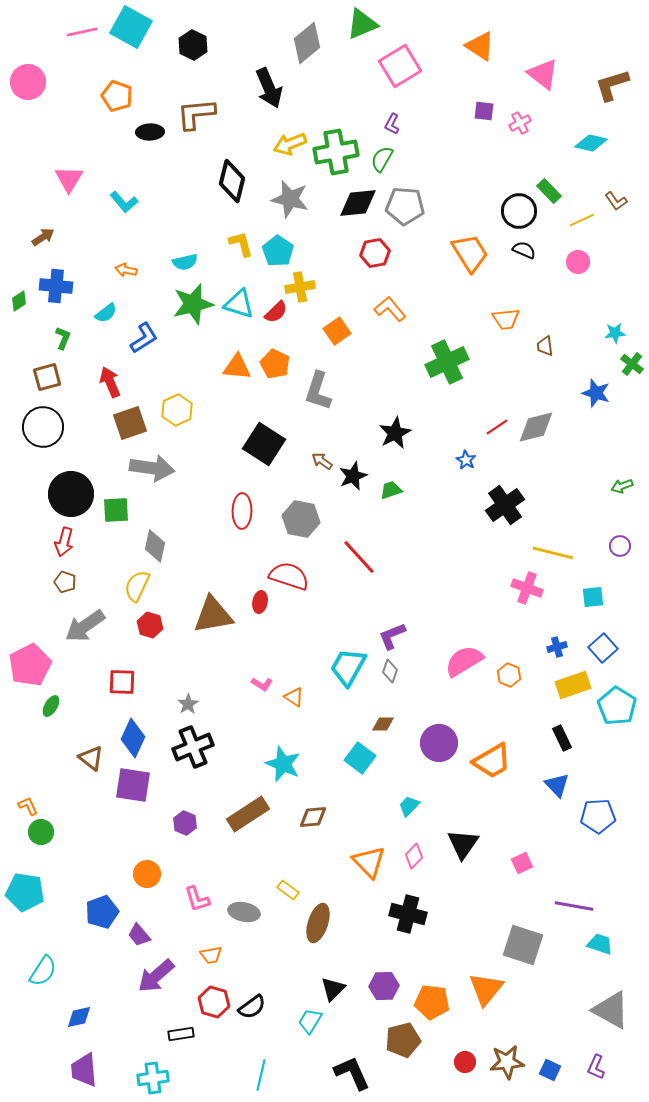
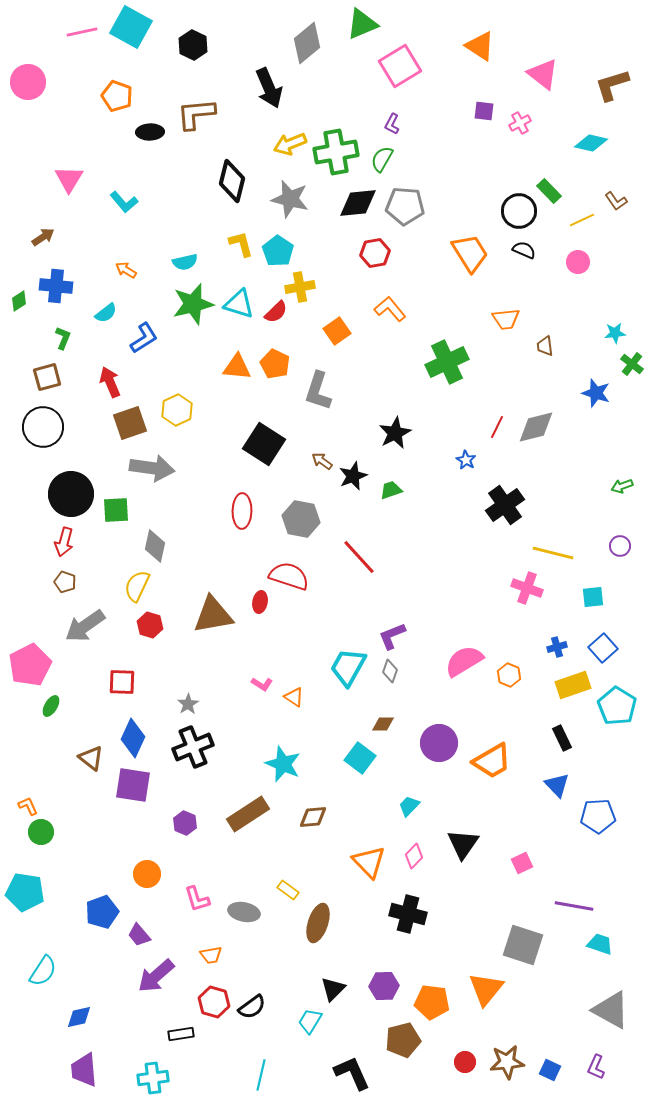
orange arrow at (126, 270): rotated 20 degrees clockwise
red line at (497, 427): rotated 30 degrees counterclockwise
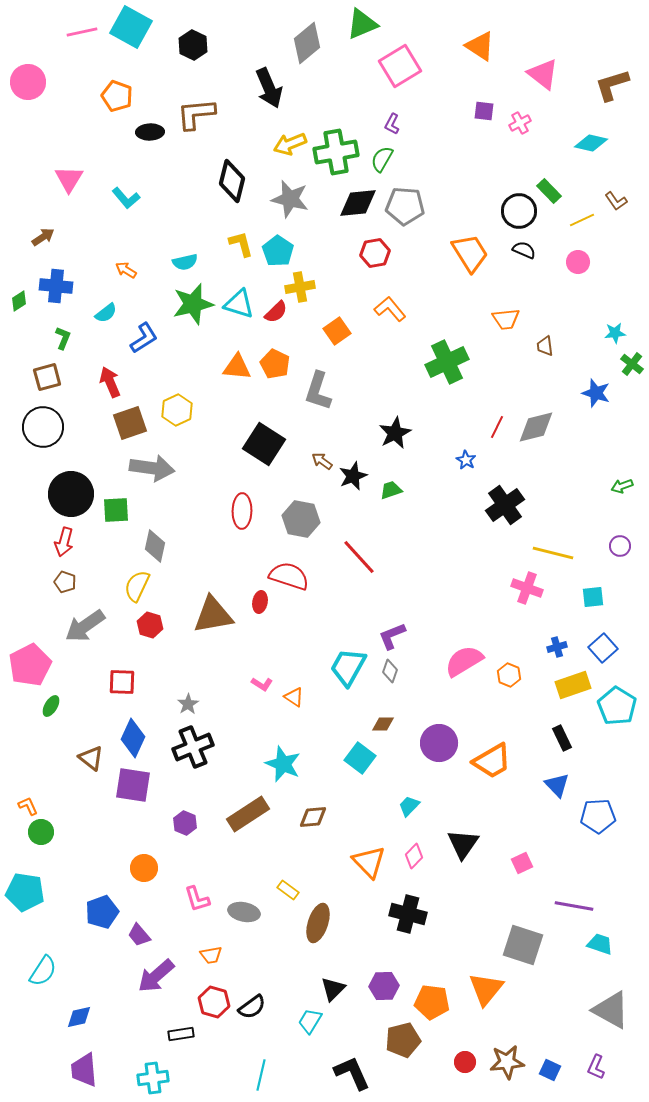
cyan L-shape at (124, 202): moved 2 px right, 4 px up
orange circle at (147, 874): moved 3 px left, 6 px up
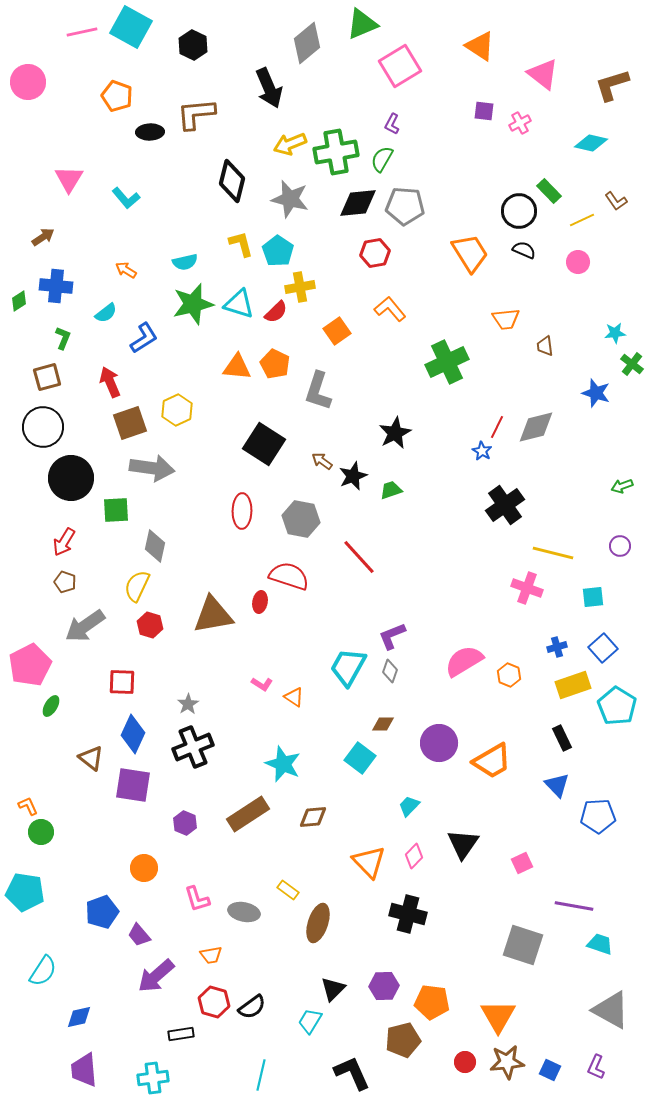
blue star at (466, 460): moved 16 px right, 9 px up
black circle at (71, 494): moved 16 px up
red arrow at (64, 542): rotated 16 degrees clockwise
blue diamond at (133, 738): moved 4 px up
orange triangle at (486, 989): moved 12 px right, 27 px down; rotated 9 degrees counterclockwise
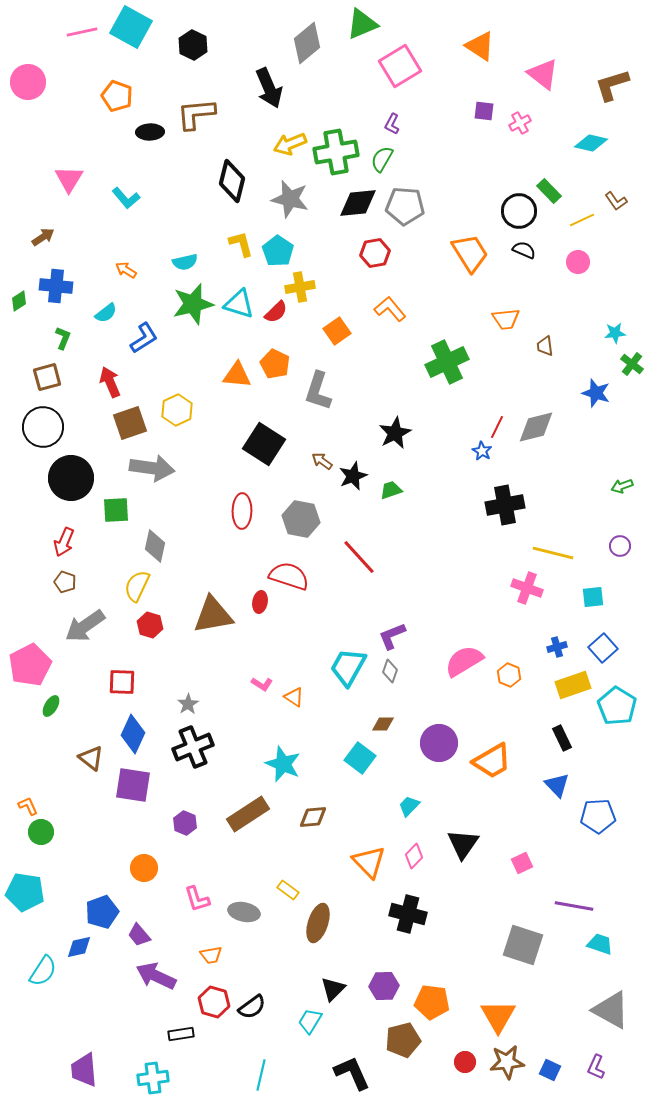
orange triangle at (237, 367): moved 8 px down
black cross at (505, 505): rotated 24 degrees clockwise
red arrow at (64, 542): rotated 8 degrees counterclockwise
purple arrow at (156, 976): rotated 66 degrees clockwise
blue diamond at (79, 1017): moved 70 px up
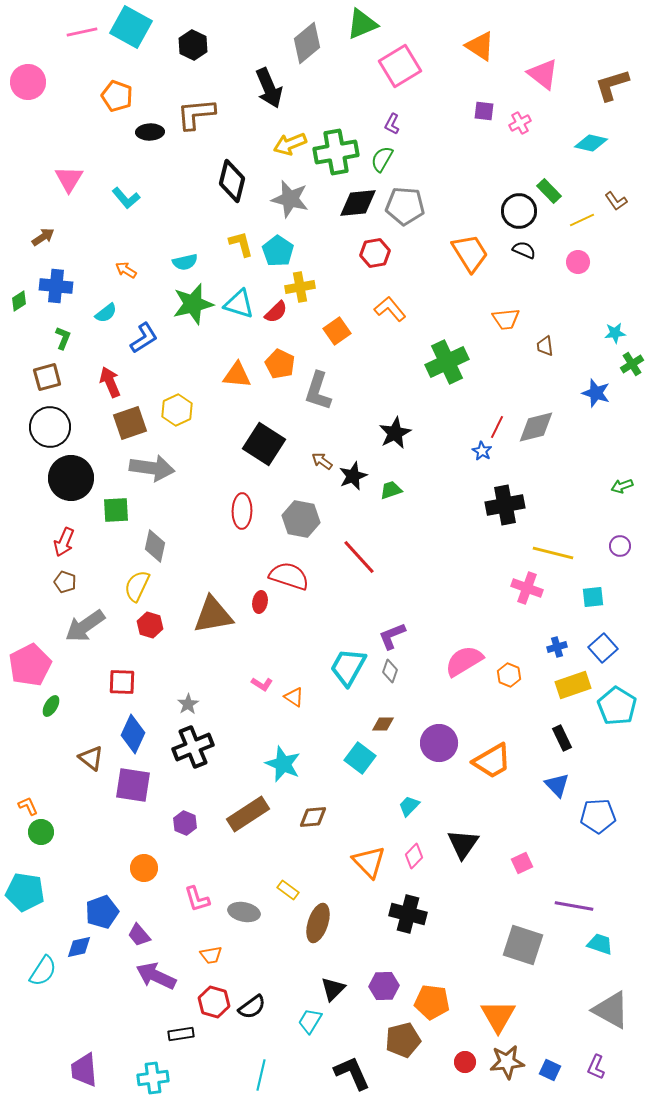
orange pentagon at (275, 364): moved 5 px right
green cross at (632, 364): rotated 20 degrees clockwise
black circle at (43, 427): moved 7 px right
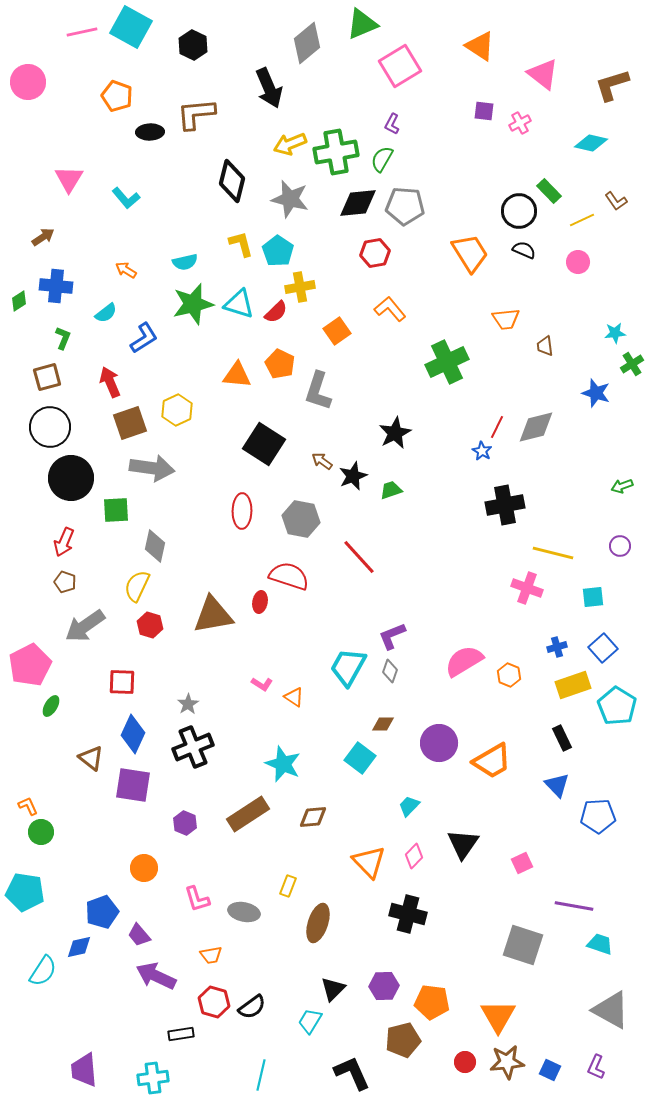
yellow rectangle at (288, 890): moved 4 px up; rotated 75 degrees clockwise
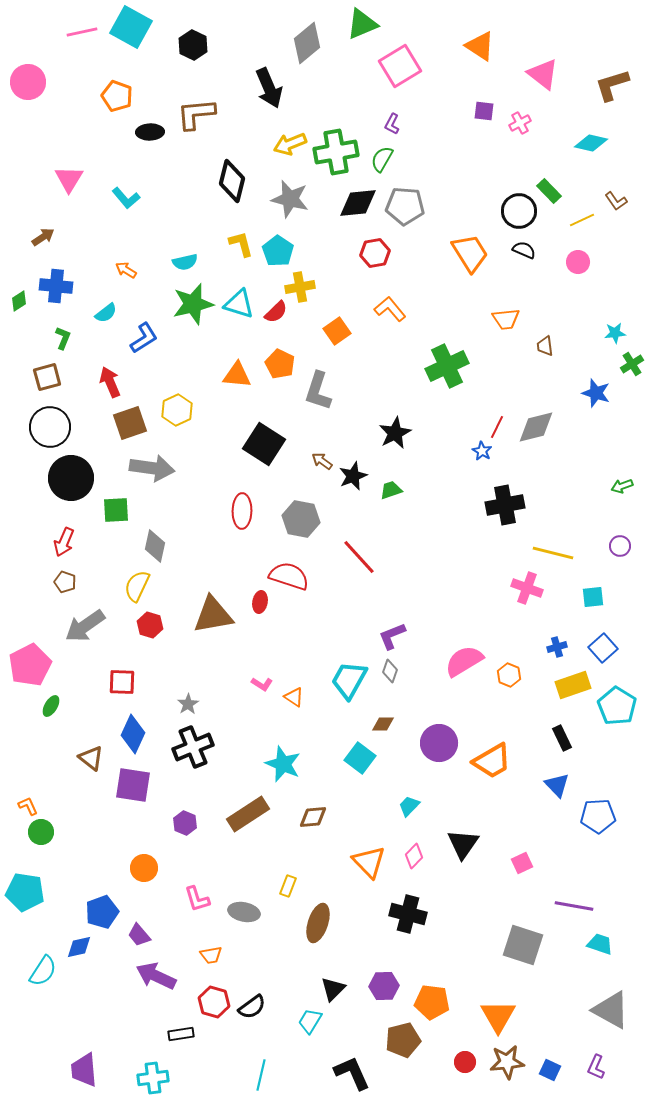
green cross at (447, 362): moved 4 px down
cyan trapezoid at (348, 667): moved 1 px right, 13 px down
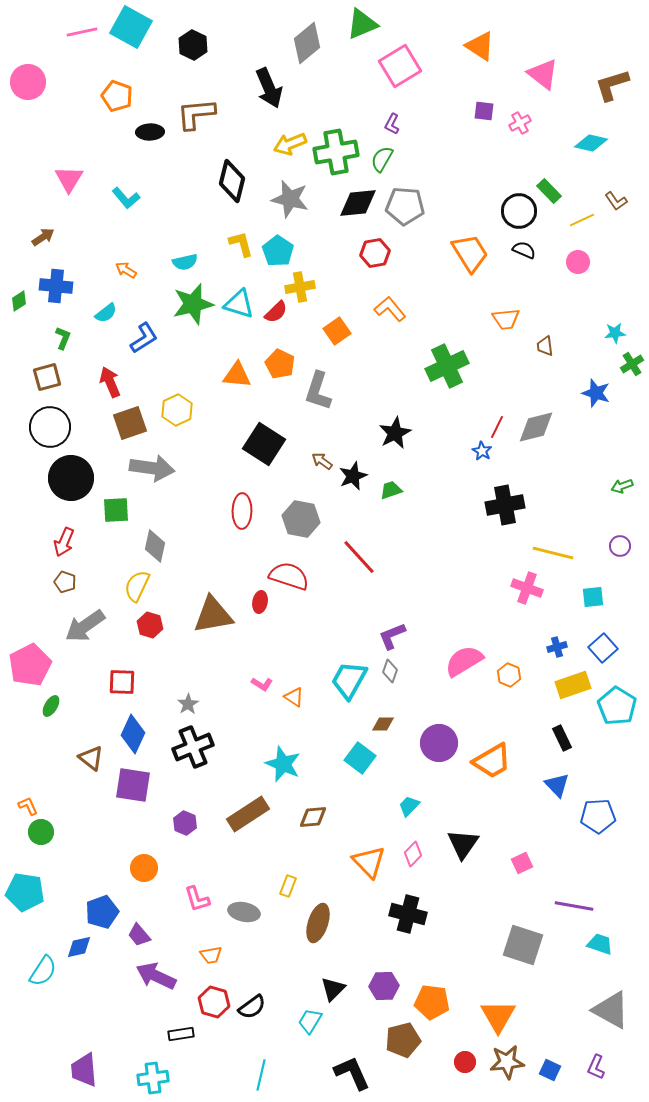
pink diamond at (414, 856): moved 1 px left, 2 px up
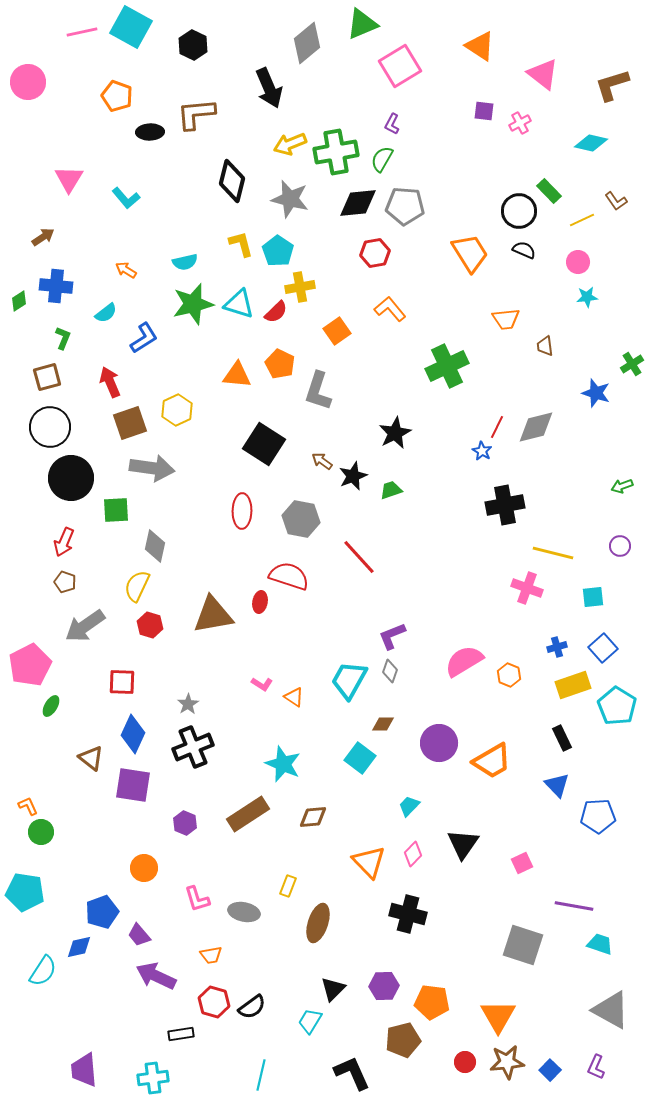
cyan star at (615, 333): moved 28 px left, 36 px up
blue square at (550, 1070): rotated 20 degrees clockwise
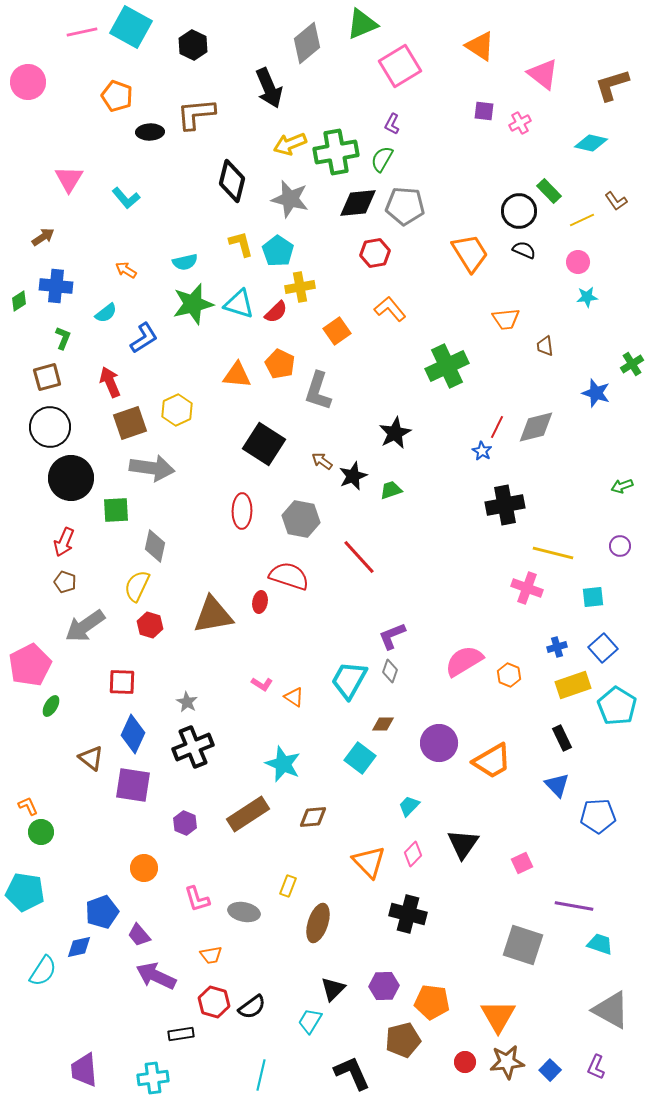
gray star at (188, 704): moved 1 px left, 2 px up; rotated 10 degrees counterclockwise
